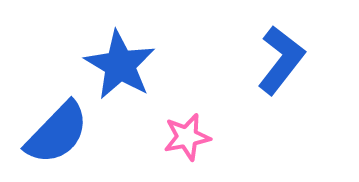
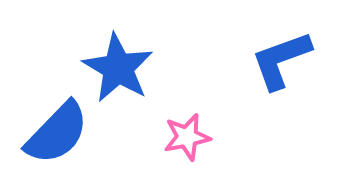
blue L-shape: rotated 148 degrees counterclockwise
blue star: moved 2 px left, 3 px down
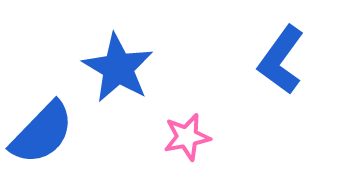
blue L-shape: rotated 34 degrees counterclockwise
blue semicircle: moved 15 px left
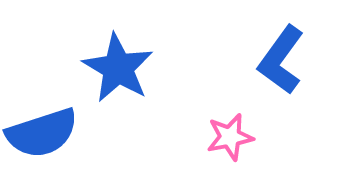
blue semicircle: rotated 28 degrees clockwise
pink star: moved 43 px right
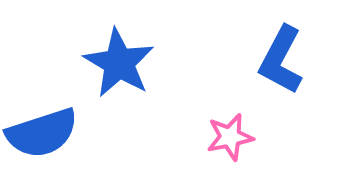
blue L-shape: rotated 8 degrees counterclockwise
blue star: moved 1 px right, 5 px up
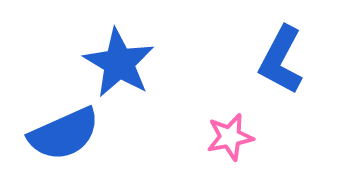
blue semicircle: moved 22 px right, 1 px down; rotated 6 degrees counterclockwise
